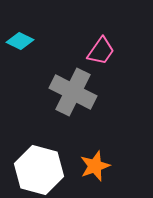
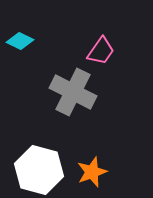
orange star: moved 3 px left, 6 px down
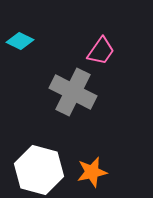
orange star: rotated 8 degrees clockwise
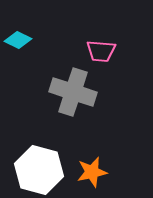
cyan diamond: moved 2 px left, 1 px up
pink trapezoid: rotated 60 degrees clockwise
gray cross: rotated 9 degrees counterclockwise
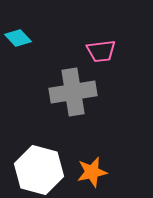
cyan diamond: moved 2 px up; rotated 20 degrees clockwise
pink trapezoid: rotated 12 degrees counterclockwise
gray cross: rotated 27 degrees counterclockwise
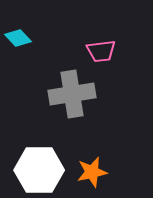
gray cross: moved 1 px left, 2 px down
white hexagon: rotated 15 degrees counterclockwise
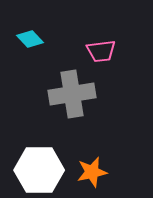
cyan diamond: moved 12 px right, 1 px down
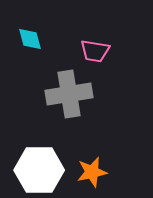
cyan diamond: rotated 28 degrees clockwise
pink trapezoid: moved 6 px left; rotated 16 degrees clockwise
gray cross: moved 3 px left
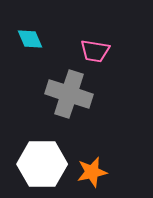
cyan diamond: rotated 8 degrees counterclockwise
gray cross: rotated 27 degrees clockwise
white hexagon: moved 3 px right, 6 px up
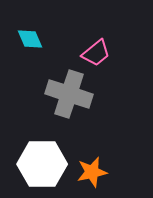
pink trapezoid: moved 1 px right, 2 px down; rotated 48 degrees counterclockwise
